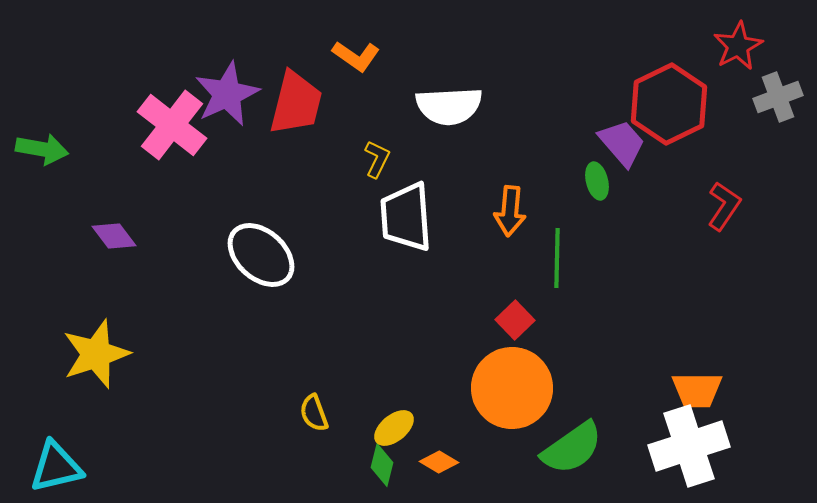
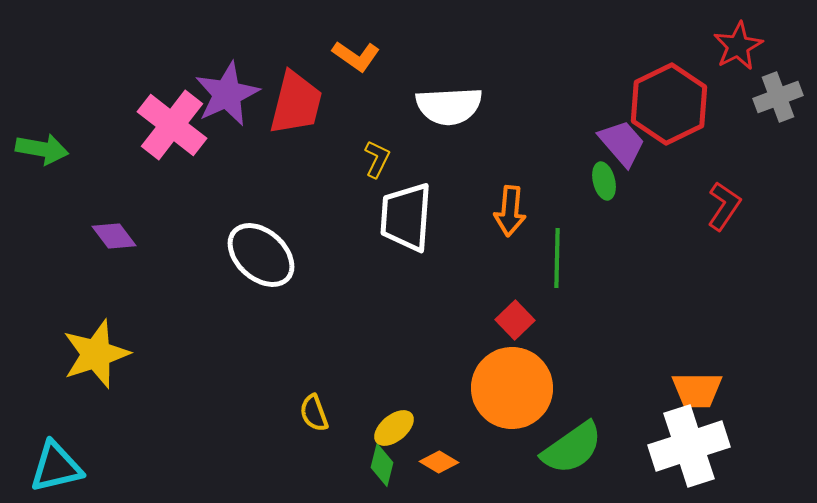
green ellipse: moved 7 px right
white trapezoid: rotated 8 degrees clockwise
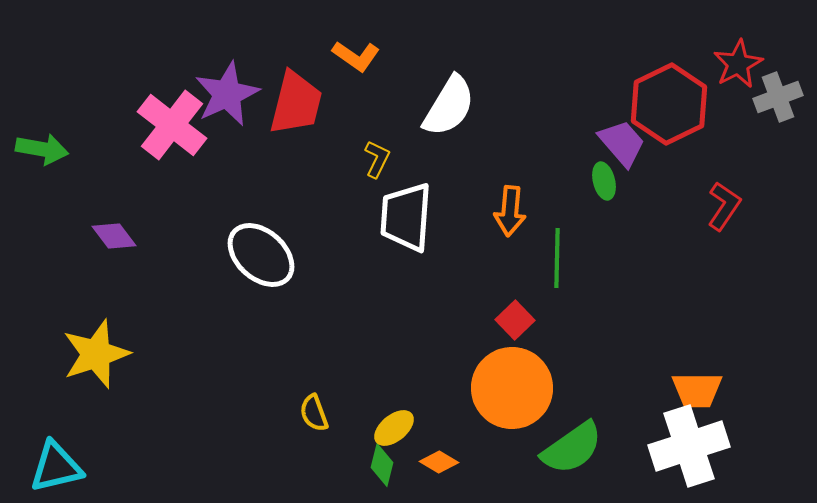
red star: moved 18 px down
white semicircle: rotated 56 degrees counterclockwise
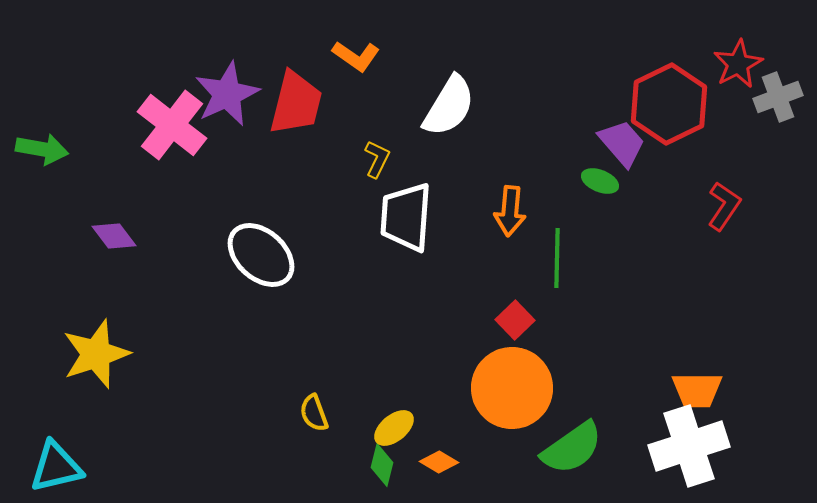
green ellipse: moved 4 px left; rotated 54 degrees counterclockwise
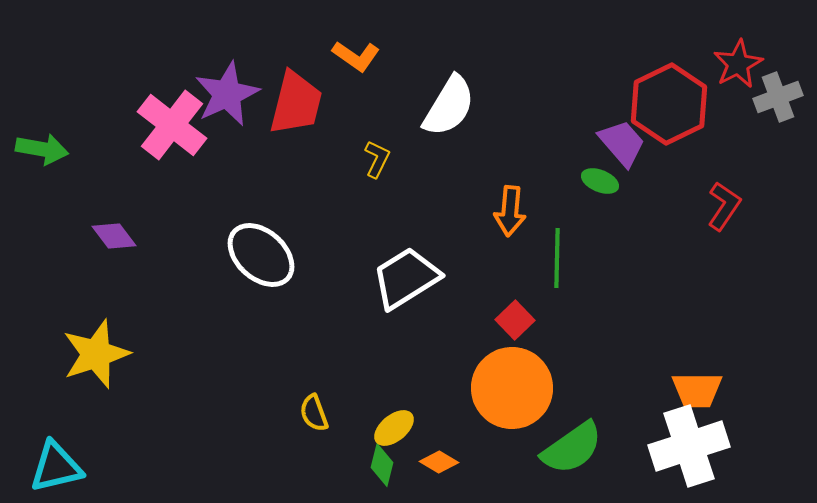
white trapezoid: moved 61 px down; rotated 54 degrees clockwise
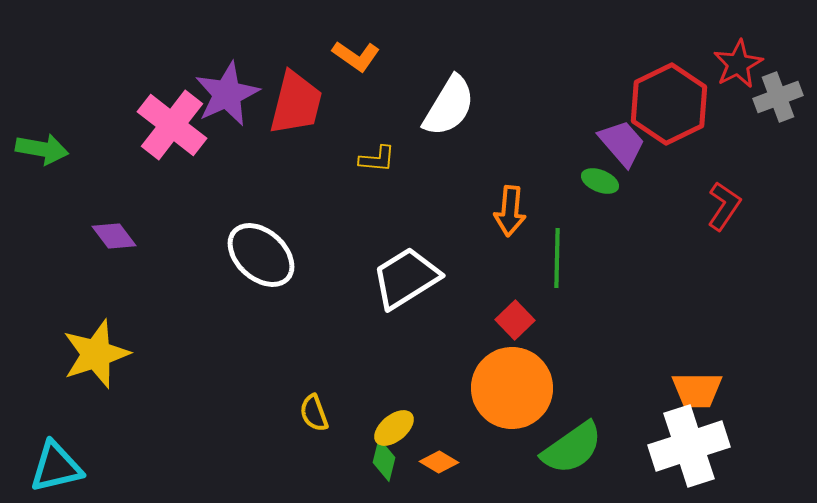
yellow L-shape: rotated 69 degrees clockwise
green diamond: moved 2 px right, 5 px up
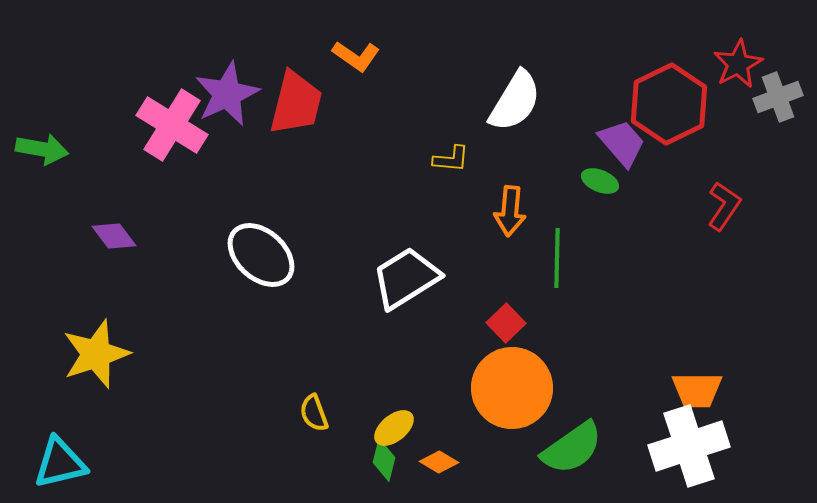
white semicircle: moved 66 px right, 5 px up
pink cross: rotated 6 degrees counterclockwise
yellow L-shape: moved 74 px right
red square: moved 9 px left, 3 px down
cyan triangle: moved 4 px right, 4 px up
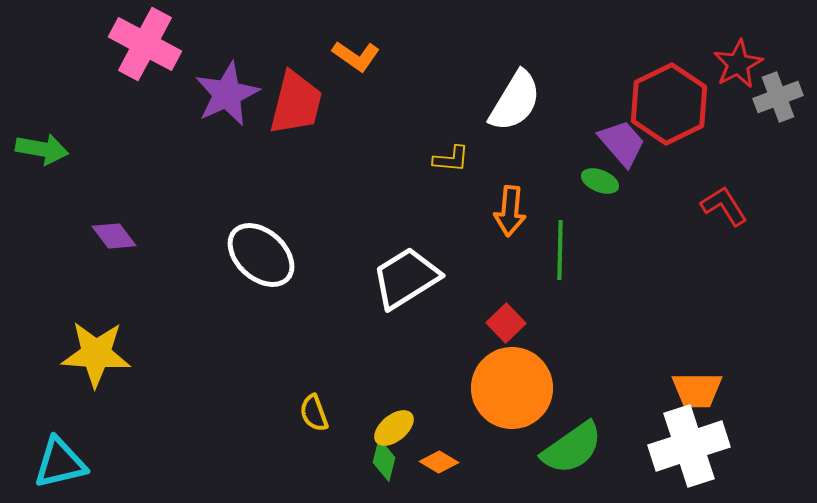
pink cross: moved 27 px left, 81 px up; rotated 4 degrees counterclockwise
red L-shape: rotated 66 degrees counterclockwise
green line: moved 3 px right, 8 px up
yellow star: rotated 22 degrees clockwise
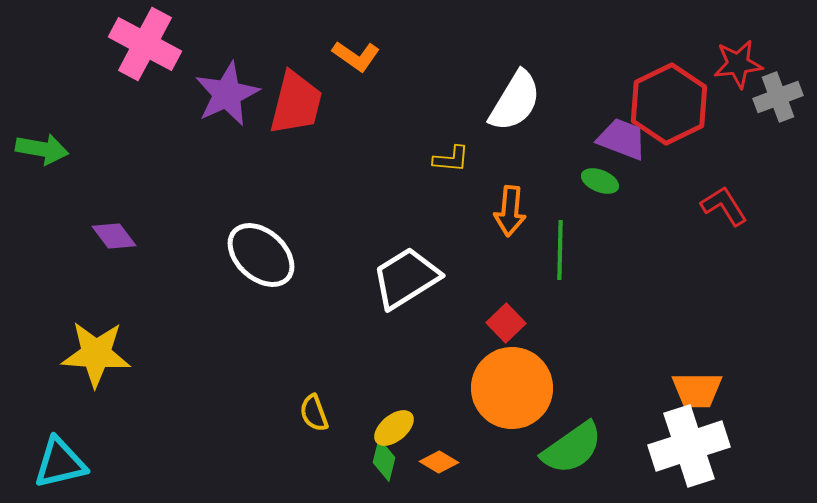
red star: rotated 21 degrees clockwise
purple trapezoid: moved 4 px up; rotated 28 degrees counterclockwise
